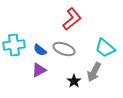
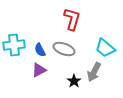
red L-shape: rotated 35 degrees counterclockwise
blue semicircle: rotated 24 degrees clockwise
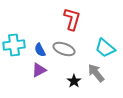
gray arrow: moved 2 px right, 1 px down; rotated 114 degrees clockwise
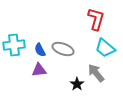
red L-shape: moved 24 px right
gray ellipse: moved 1 px left
purple triangle: rotated 21 degrees clockwise
black star: moved 3 px right, 3 px down
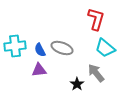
cyan cross: moved 1 px right, 1 px down
gray ellipse: moved 1 px left, 1 px up
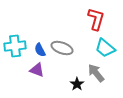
purple triangle: moved 2 px left; rotated 28 degrees clockwise
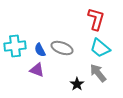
cyan trapezoid: moved 5 px left
gray arrow: moved 2 px right
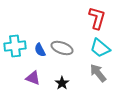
red L-shape: moved 1 px right, 1 px up
purple triangle: moved 4 px left, 8 px down
black star: moved 15 px left, 1 px up
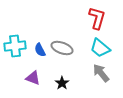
gray arrow: moved 3 px right
